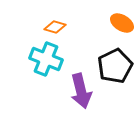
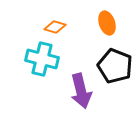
orange ellipse: moved 15 px left; rotated 40 degrees clockwise
cyan cross: moved 4 px left; rotated 8 degrees counterclockwise
black pentagon: rotated 24 degrees counterclockwise
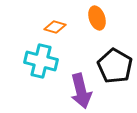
orange ellipse: moved 10 px left, 5 px up
cyan cross: moved 1 px left, 2 px down
black pentagon: rotated 8 degrees clockwise
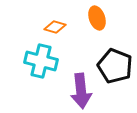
black pentagon: rotated 8 degrees counterclockwise
purple arrow: rotated 8 degrees clockwise
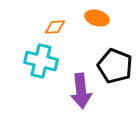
orange ellipse: rotated 55 degrees counterclockwise
orange diamond: rotated 20 degrees counterclockwise
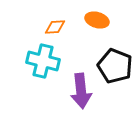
orange ellipse: moved 2 px down
cyan cross: moved 2 px right
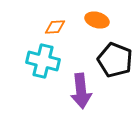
black pentagon: moved 6 px up
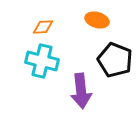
orange diamond: moved 12 px left
cyan cross: moved 1 px left
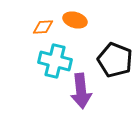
orange ellipse: moved 22 px left
cyan cross: moved 13 px right
